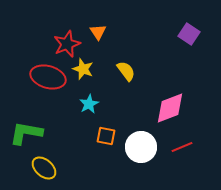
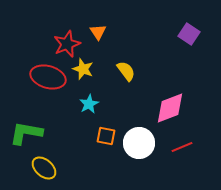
white circle: moved 2 px left, 4 px up
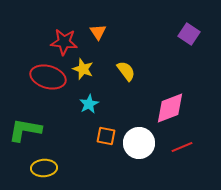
red star: moved 3 px left, 2 px up; rotated 28 degrees clockwise
green L-shape: moved 1 px left, 3 px up
yellow ellipse: rotated 45 degrees counterclockwise
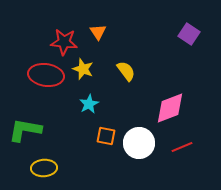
red ellipse: moved 2 px left, 2 px up; rotated 8 degrees counterclockwise
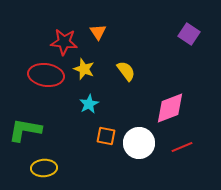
yellow star: moved 1 px right
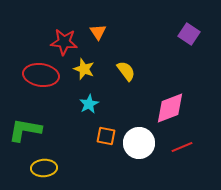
red ellipse: moved 5 px left
